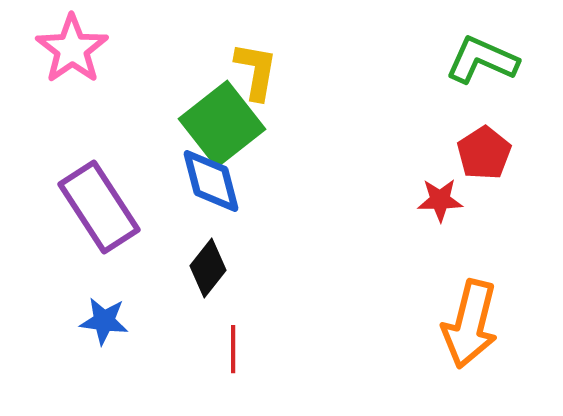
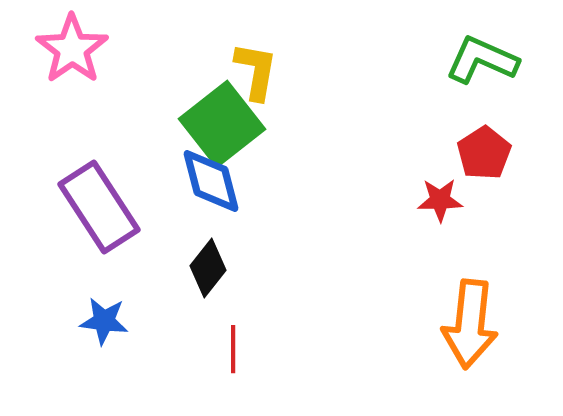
orange arrow: rotated 8 degrees counterclockwise
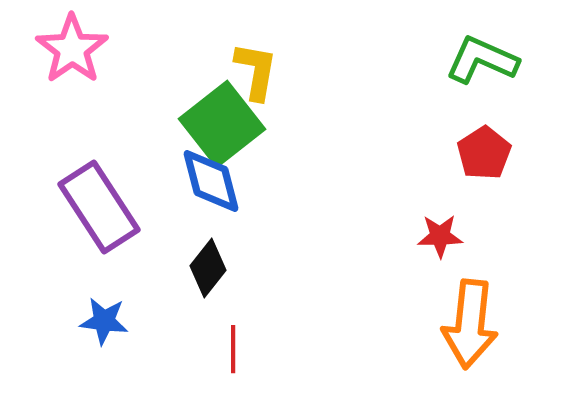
red star: moved 36 px down
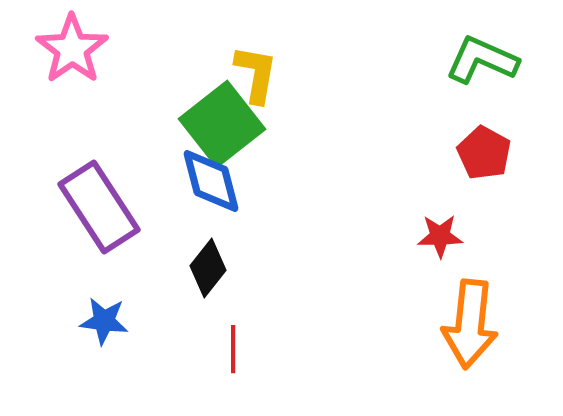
yellow L-shape: moved 3 px down
red pentagon: rotated 10 degrees counterclockwise
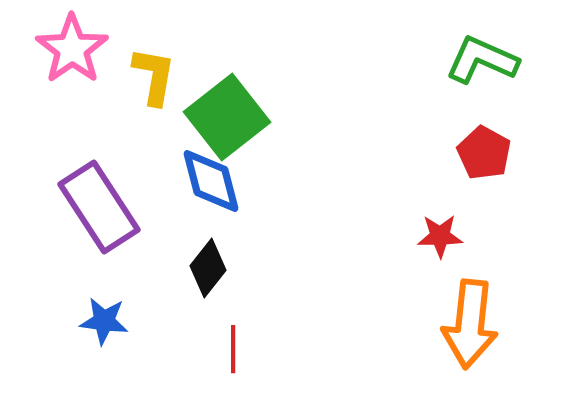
yellow L-shape: moved 102 px left, 2 px down
green square: moved 5 px right, 7 px up
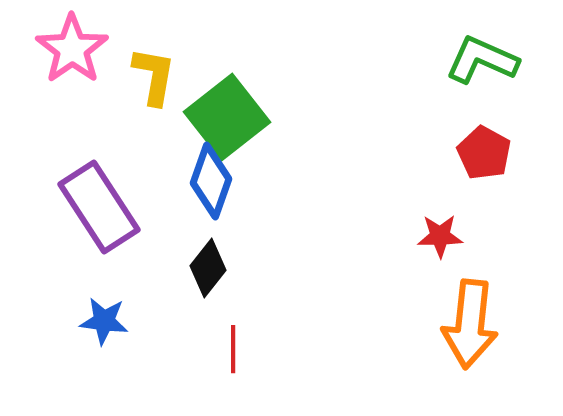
blue diamond: rotated 34 degrees clockwise
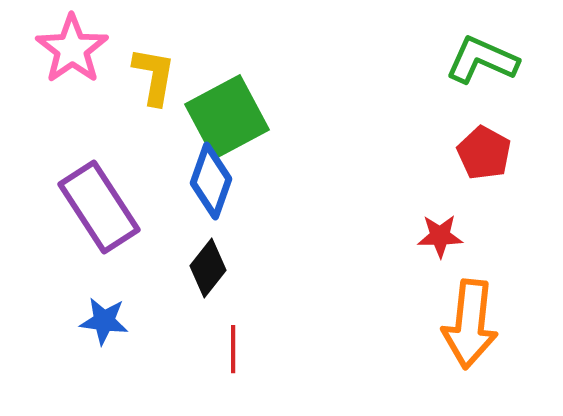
green square: rotated 10 degrees clockwise
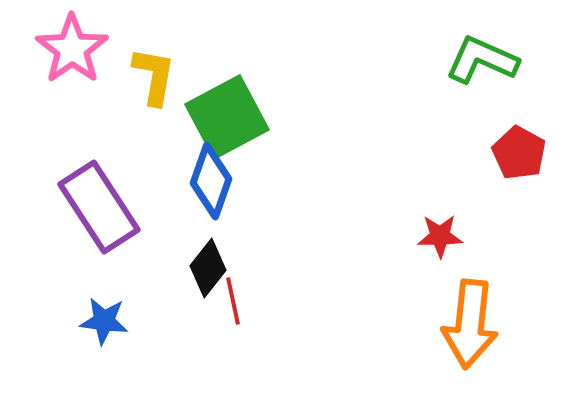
red pentagon: moved 35 px right
red line: moved 48 px up; rotated 12 degrees counterclockwise
